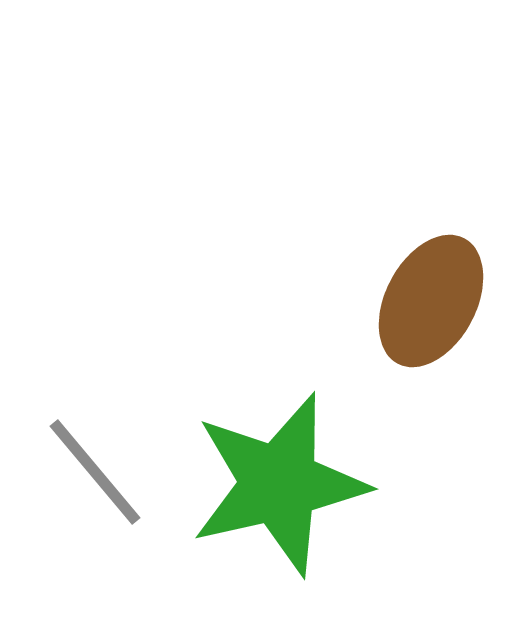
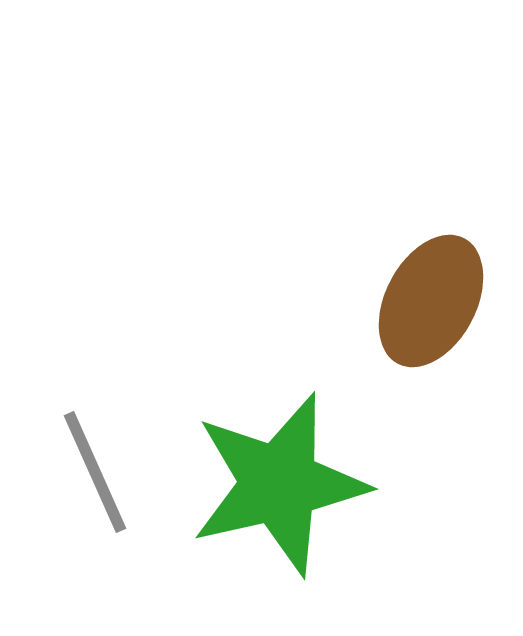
gray line: rotated 16 degrees clockwise
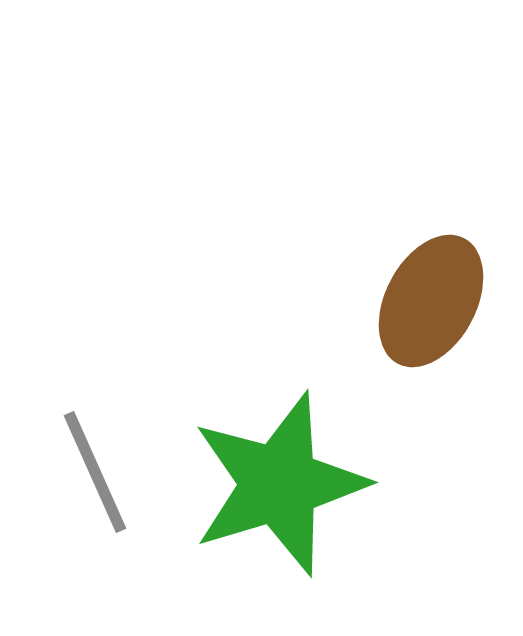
green star: rotated 4 degrees counterclockwise
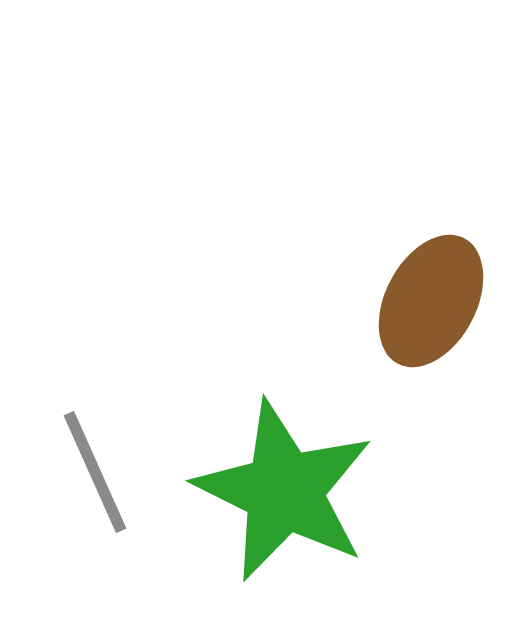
green star: moved 5 px right, 7 px down; rotated 29 degrees counterclockwise
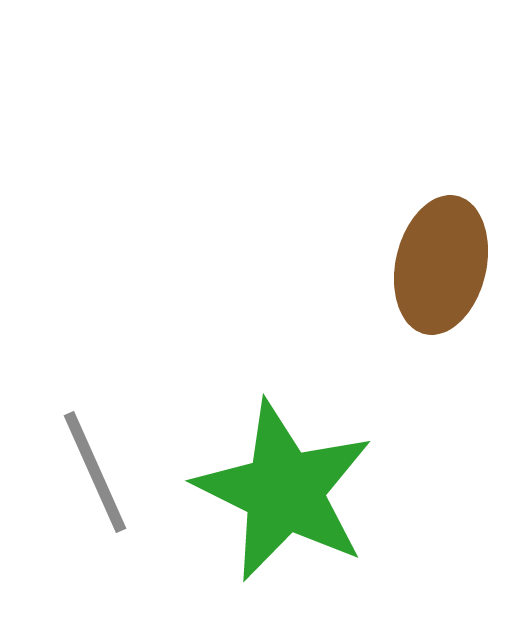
brown ellipse: moved 10 px right, 36 px up; rotated 15 degrees counterclockwise
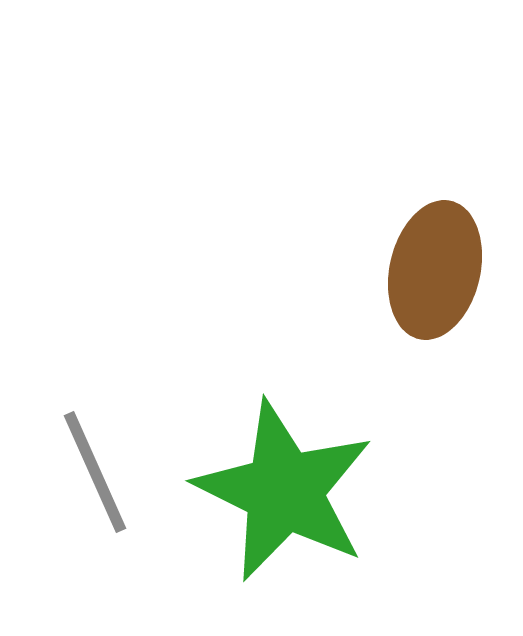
brown ellipse: moved 6 px left, 5 px down
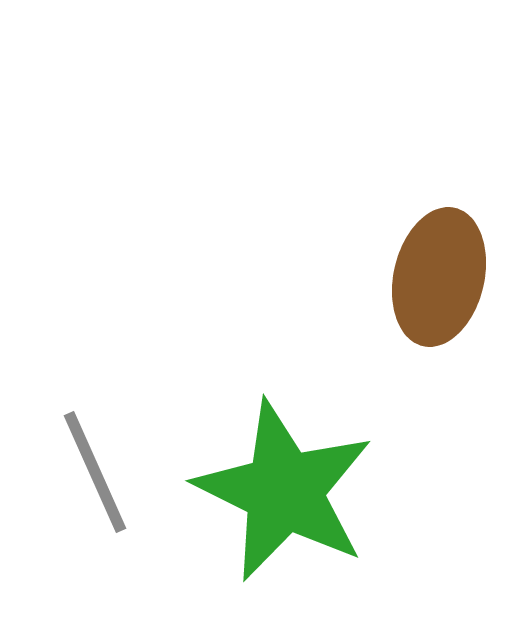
brown ellipse: moved 4 px right, 7 px down
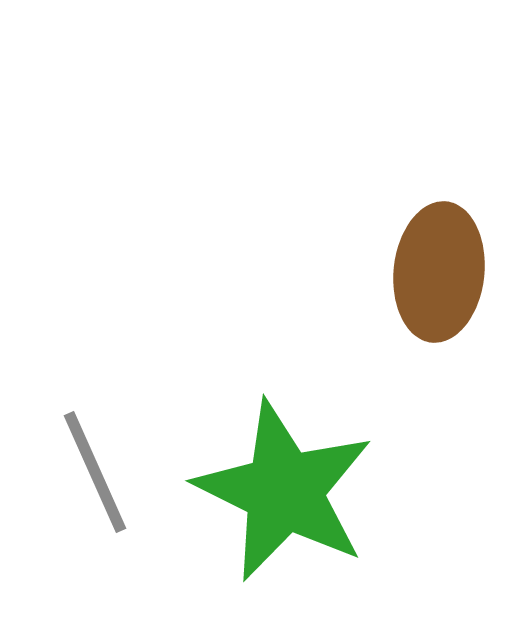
brown ellipse: moved 5 px up; rotated 7 degrees counterclockwise
